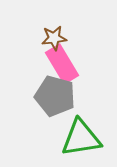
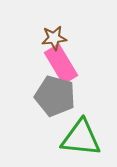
pink rectangle: moved 1 px left
green triangle: rotated 15 degrees clockwise
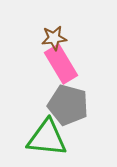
gray pentagon: moved 13 px right, 9 px down
green triangle: moved 34 px left
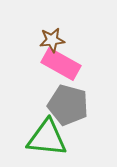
brown star: moved 2 px left, 2 px down
pink rectangle: rotated 30 degrees counterclockwise
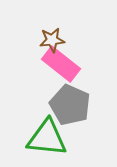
pink rectangle: rotated 9 degrees clockwise
gray pentagon: moved 2 px right; rotated 9 degrees clockwise
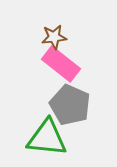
brown star: moved 2 px right, 3 px up
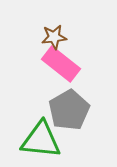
gray pentagon: moved 1 px left, 5 px down; rotated 18 degrees clockwise
green triangle: moved 6 px left, 2 px down
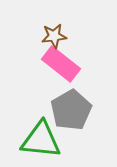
brown star: moved 1 px up
gray pentagon: moved 2 px right
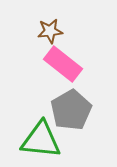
brown star: moved 4 px left, 5 px up
pink rectangle: moved 2 px right
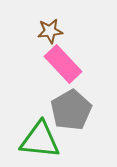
pink rectangle: rotated 9 degrees clockwise
green triangle: moved 1 px left
